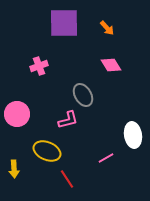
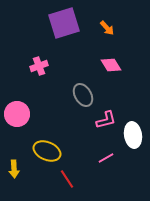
purple square: rotated 16 degrees counterclockwise
pink L-shape: moved 38 px right
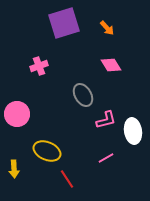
white ellipse: moved 4 px up
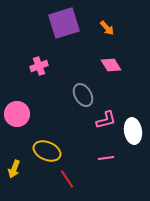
pink line: rotated 21 degrees clockwise
yellow arrow: rotated 24 degrees clockwise
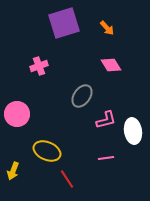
gray ellipse: moved 1 px left, 1 px down; rotated 65 degrees clockwise
yellow arrow: moved 1 px left, 2 px down
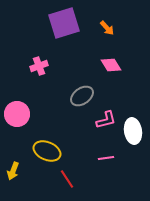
gray ellipse: rotated 20 degrees clockwise
